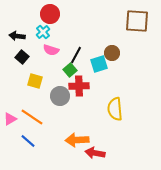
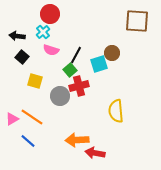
red cross: rotated 12 degrees counterclockwise
yellow semicircle: moved 1 px right, 2 px down
pink triangle: moved 2 px right
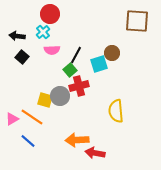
pink semicircle: moved 1 px right; rotated 21 degrees counterclockwise
yellow square: moved 10 px right, 19 px down
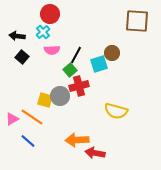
yellow semicircle: rotated 70 degrees counterclockwise
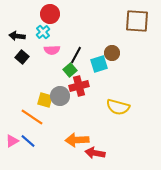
yellow semicircle: moved 2 px right, 4 px up
pink triangle: moved 22 px down
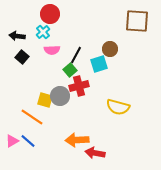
brown circle: moved 2 px left, 4 px up
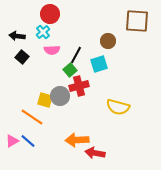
brown circle: moved 2 px left, 8 px up
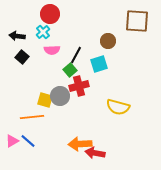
orange line: rotated 40 degrees counterclockwise
orange arrow: moved 3 px right, 4 px down
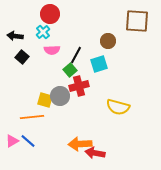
black arrow: moved 2 px left
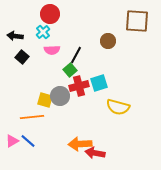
cyan square: moved 19 px down
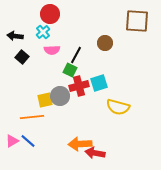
brown circle: moved 3 px left, 2 px down
green square: rotated 24 degrees counterclockwise
yellow square: rotated 28 degrees counterclockwise
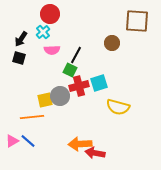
black arrow: moved 6 px right, 3 px down; rotated 63 degrees counterclockwise
brown circle: moved 7 px right
black square: moved 3 px left, 1 px down; rotated 24 degrees counterclockwise
